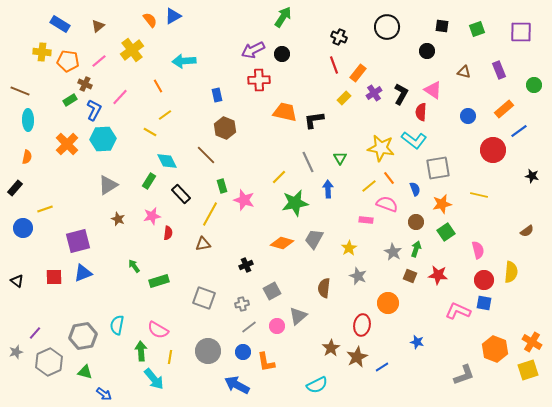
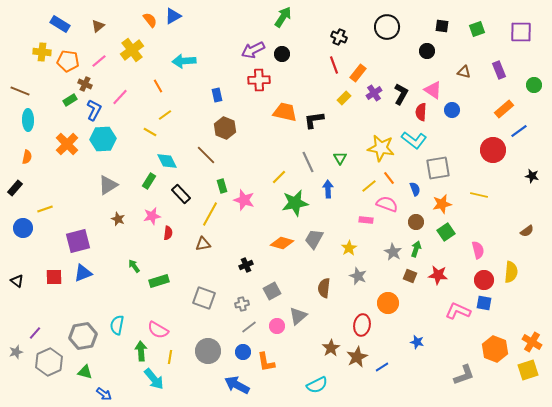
blue circle at (468, 116): moved 16 px left, 6 px up
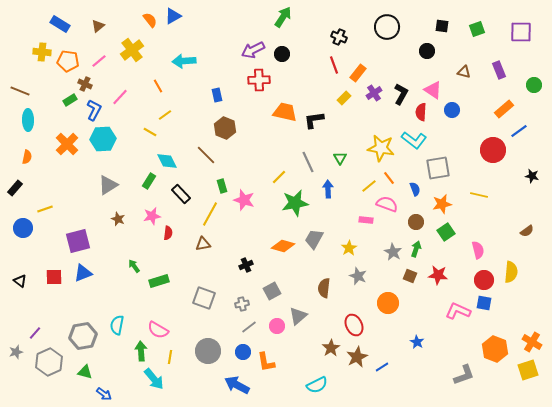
orange diamond at (282, 243): moved 1 px right, 3 px down
black triangle at (17, 281): moved 3 px right
red ellipse at (362, 325): moved 8 px left; rotated 35 degrees counterclockwise
blue star at (417, 342): rotated 16 degrees clockwise
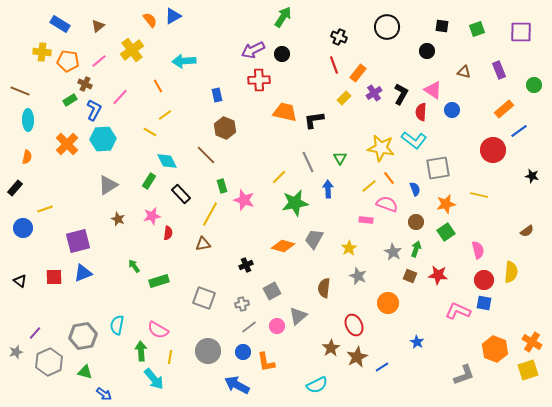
orange star at (442, 204): moved 4 px right
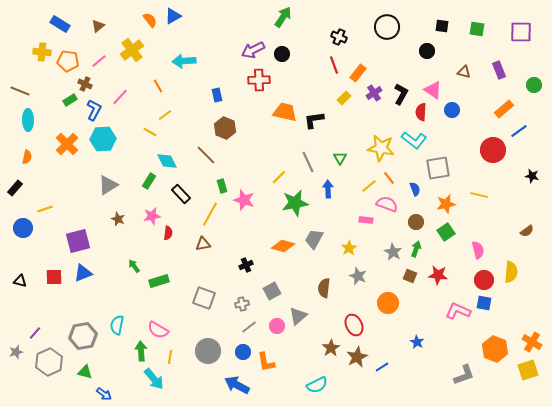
green square at (477, 29): rotated 28 degrees clockwise
black triangle at (20, 281): rotated 24 degrees counterclockwise
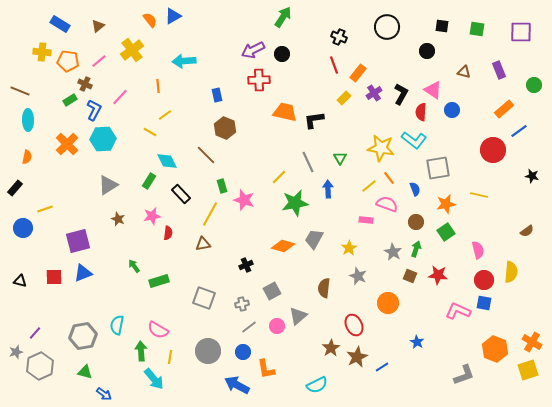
orange line at (158, 86): rotated 24 degrees clockwise
gray hexagon at (49, 362): moved 9 px left, 4 px down
orange L-shape at (266, 362): moved 7 px down
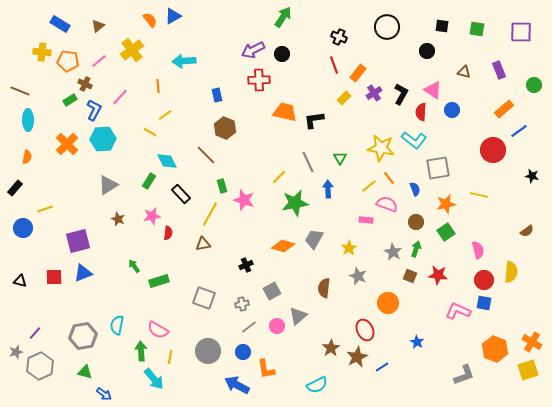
red ellipse at (354, 325): moved 11 px right, 5 px down
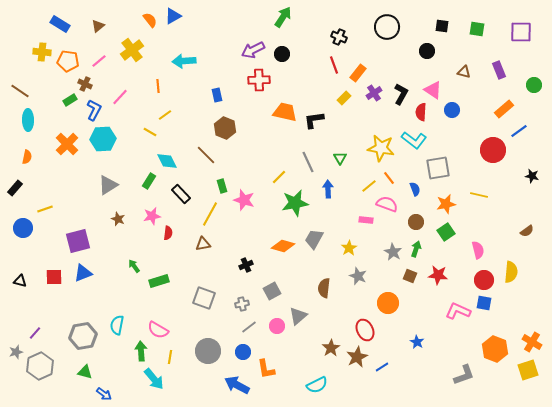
brown line at (20, 91): rotated 12 degrees clockwise
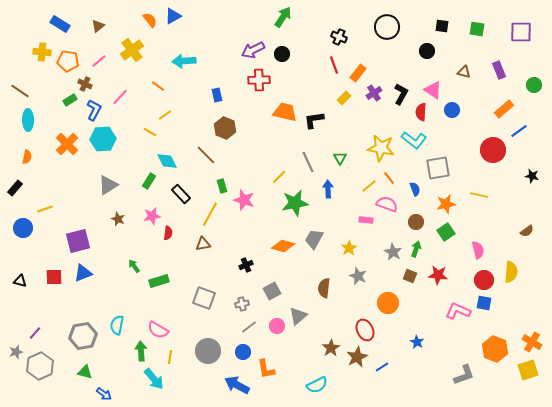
orange line at (158, 86): rotated 48 degrees counterclockwise
